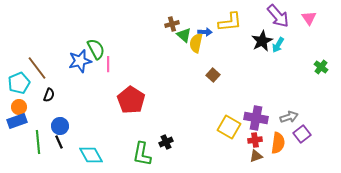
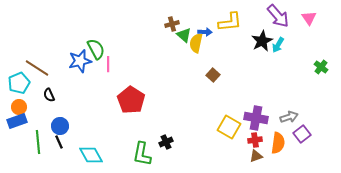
brown line: rotated 20 degrees counterclockwise
black semicircle: rotated 136 degrees clockwise
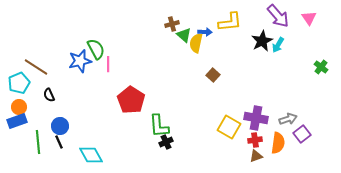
brown line: moved 1 px left, 1 px up
gray arrow: moved 1 px left, 2 px down
green L-shape: moved 17 px right, 28 px up; rotated 15 degrees counterclockwise
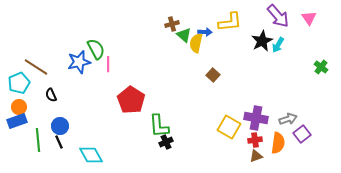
blue star: moved 1 px left, 1 px down
black semicircle: moved 2 px right
green line: moved 2 px up
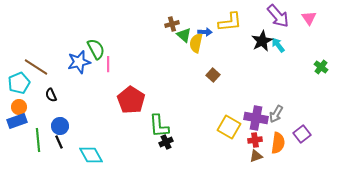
cyan arrow: rotated 112 degrees clockwise
gray arrow: moved 12 px left, 5 px up; rotated 138 degrees clockwise
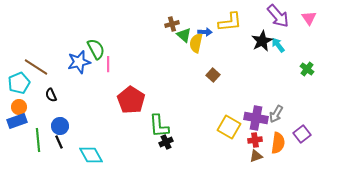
green cross: moved 14 px left, 2 px down
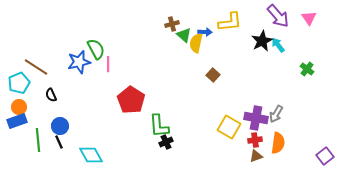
purple square: moved 23 px right, 22 px down
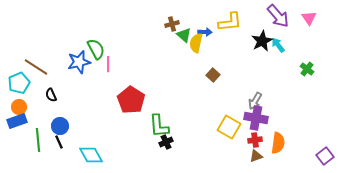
gray arrow: moved 21 px left, 13 px up
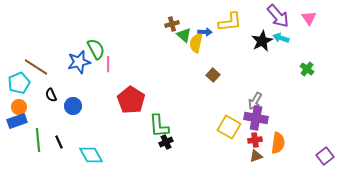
cyan arrow: moved 3 px right, 7 px up; rotated 35 degrees counterclockwise
blue circle: moved 13 px right, 20 px up
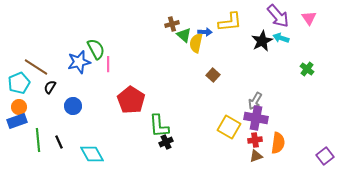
black semicircle: moved 1 px left, 8 px up; rotated 56 degrees clockwise
cyan diamond: moved 1 px right, 1 px up
